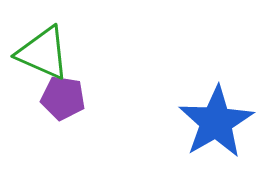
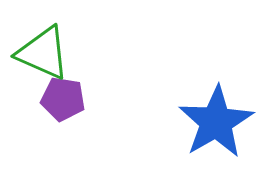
purple pentagon: moved 1 px down
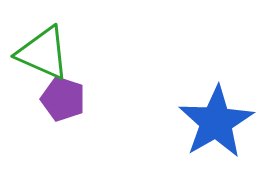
purple pentagon: rotated 9 degrees clockwise
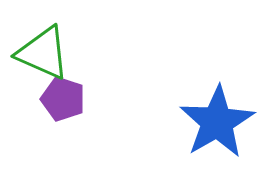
blue star: moved 1 px right
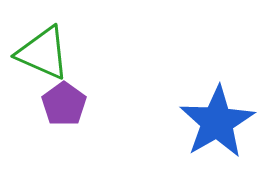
purple pentagon: moved 1 px right, 5 px down; rotated 18 degrees clockwise
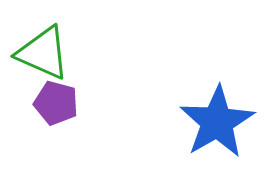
purple pentagon: moved 8 px left, 1 px up; rotated 21 degrees counterclockwise
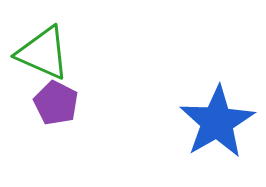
purple pentagon: rotated 12 degrees clockwise
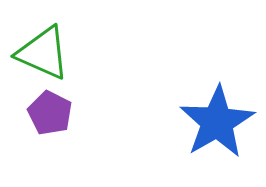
purple pentagon: moved 6 px left, 10 px down
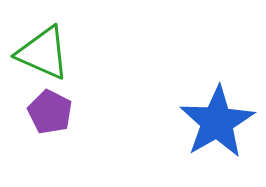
purple pentagon: moved 1 px up
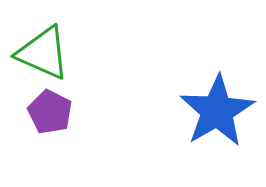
blue star: moved 11 px up
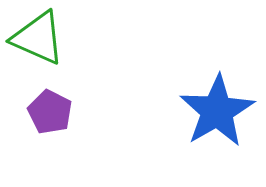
green triangle: moved 5 px left, 15 px up
